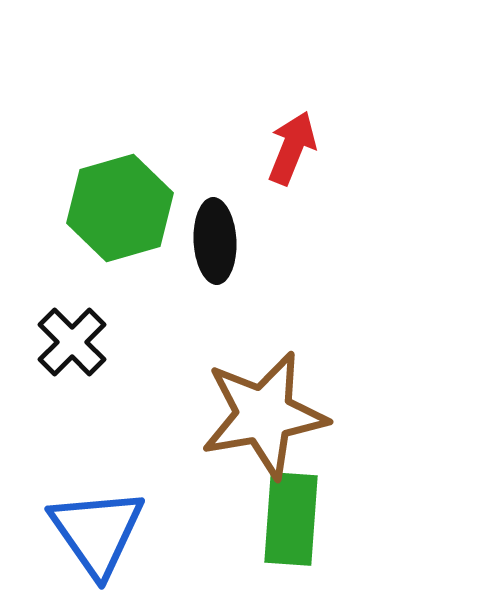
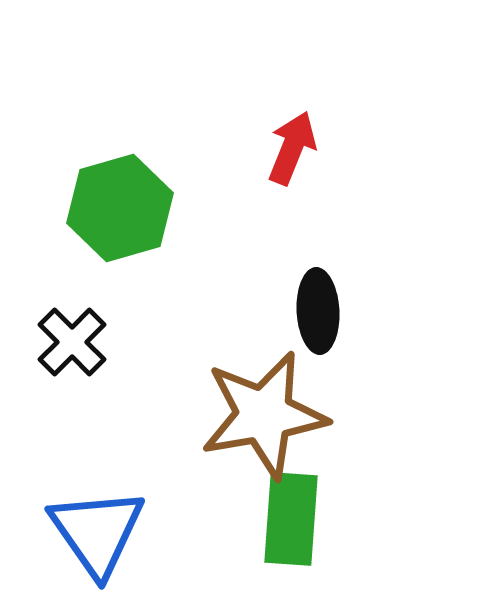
black ellipse: moved 103 px right, 70 px down
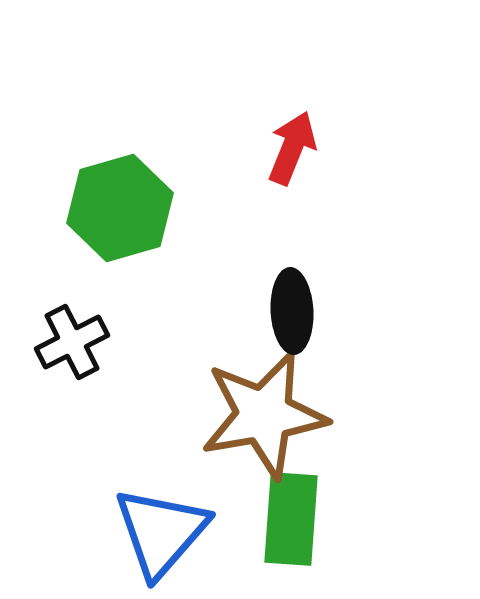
black ellipse: moved 26 px left
black cross: rotated 18 degrees clockwise
blue triangle: moved 64 px right; rotated 16 degrees clockwise
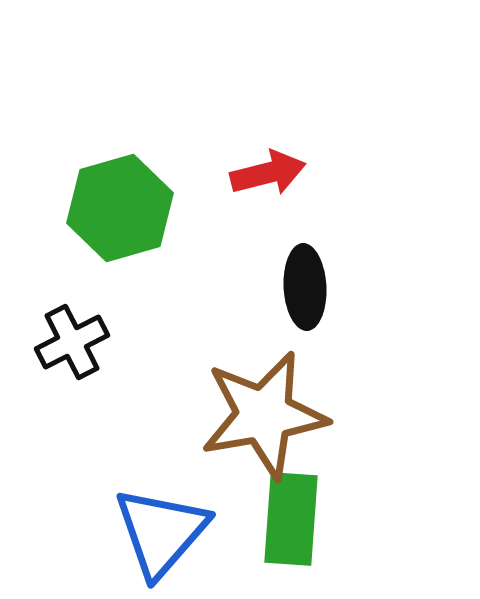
red arrow: moved 24 px left, 25 px down; rotated 54 degrees clockwise
black ellipse: moved 13 px right, 24 px up
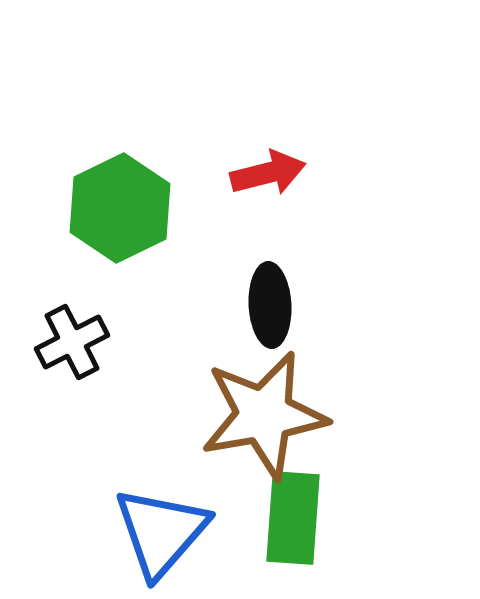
green hexagon: rotated 10 degrees counterclockwise
black ellipse: moved 35 px left, 18 px down
green rectangle: moved 2 px right, 1 px up
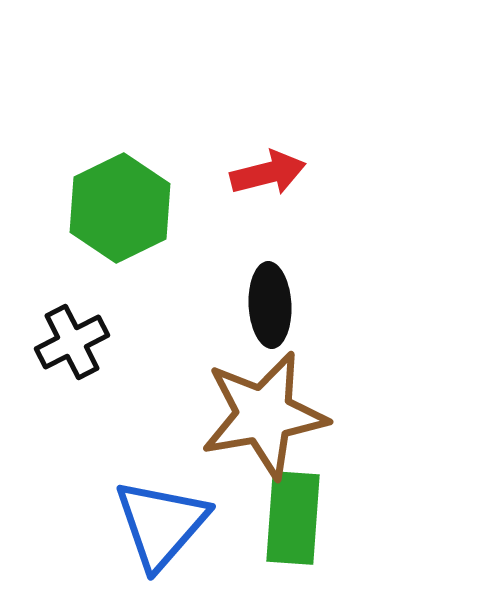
blue triangle: moved 8 px up
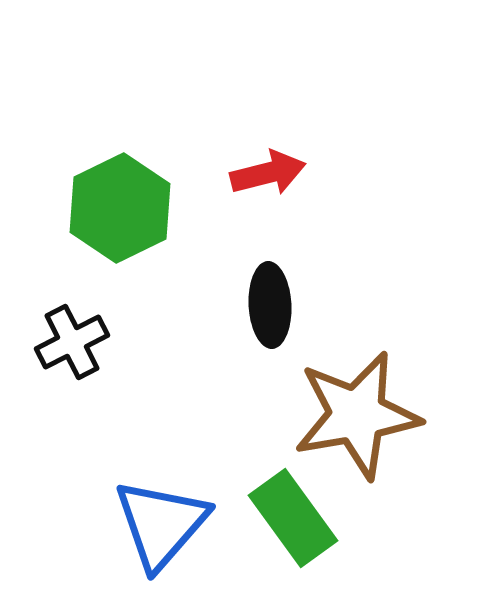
brown star: moved 93 px right
green rectangle: rotated 40 degrees counterclockwise
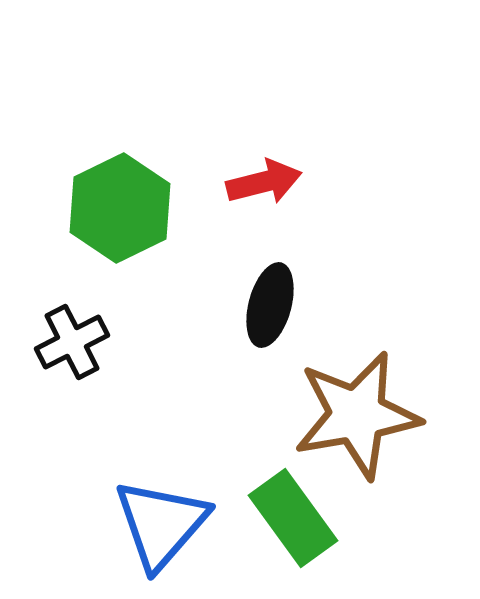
red arrow: moved 4 px left, 9 px down
black ellipse: rotated 18 degrees clockwise
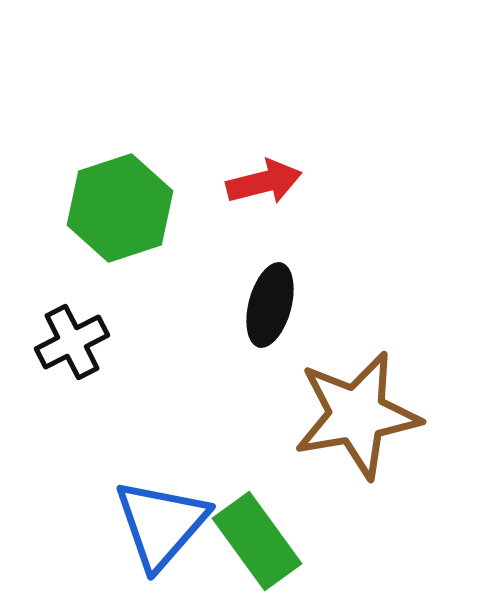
green hexagon: rotated 8 degrees clockwise
green rectangle: moved 36 px left, 23 px down
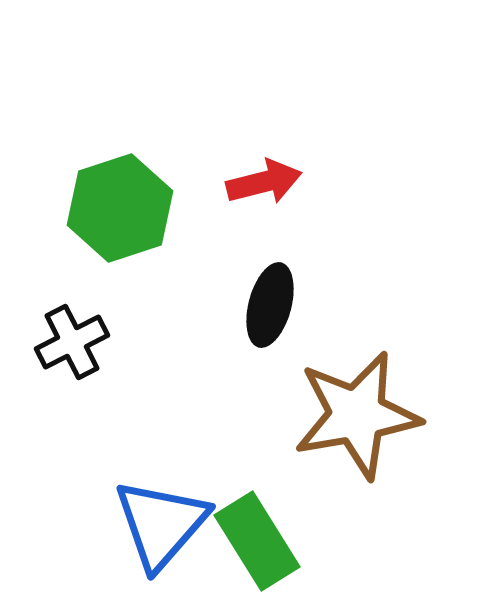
green rectangle: rotated 4 degrees clockwise
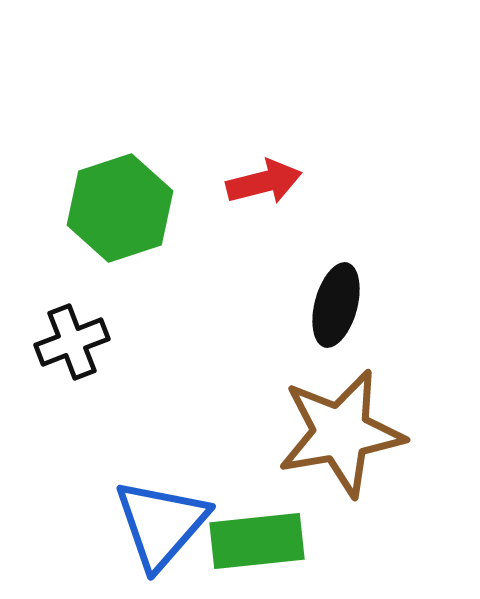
black ellipse: moved 66 px right
black cross: rotated 6 degrees clockwise
brown star: moved 16 px left, 18 px down
green rectangle: rotated 64 degrees counterclockwise
